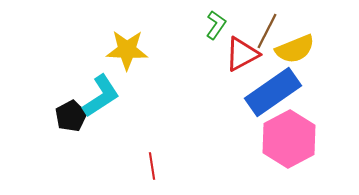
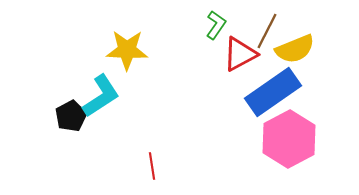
red triangle: moved 2 px left
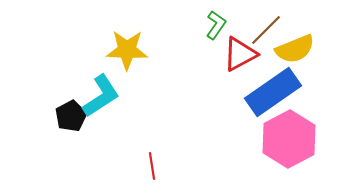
brown line: moved 1 px left, 1 px up; rotated 18 degrees clockwise
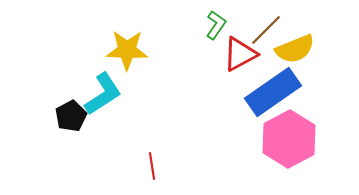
cyan L-shape: moved 2 px right, 2 px up
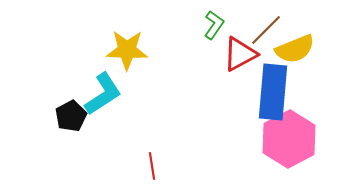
green L-shape: moved 2 px left
blue rectangle: rotated 50 degrees counterclockwise
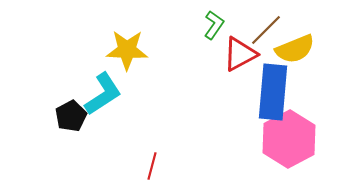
red line: rotated 24 degrees clockwise
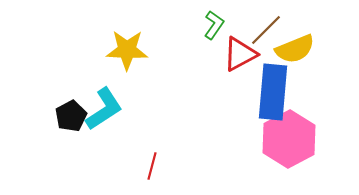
cyan L-shape: moved 1 px right, 15 px down
